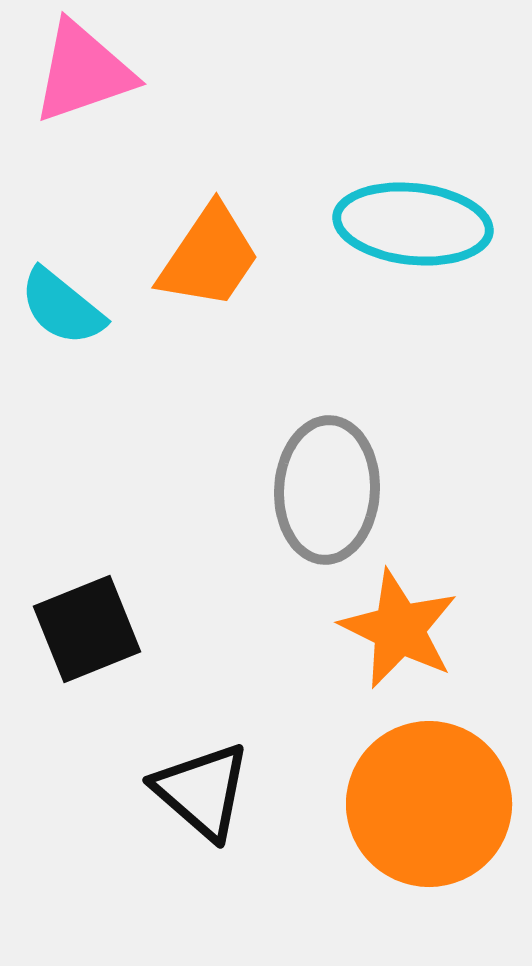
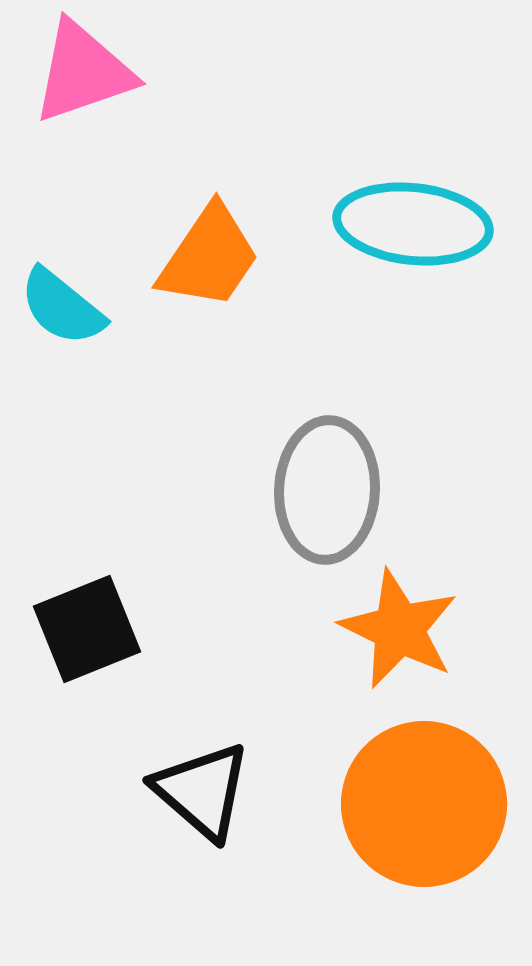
orange circle: moved 5 px left
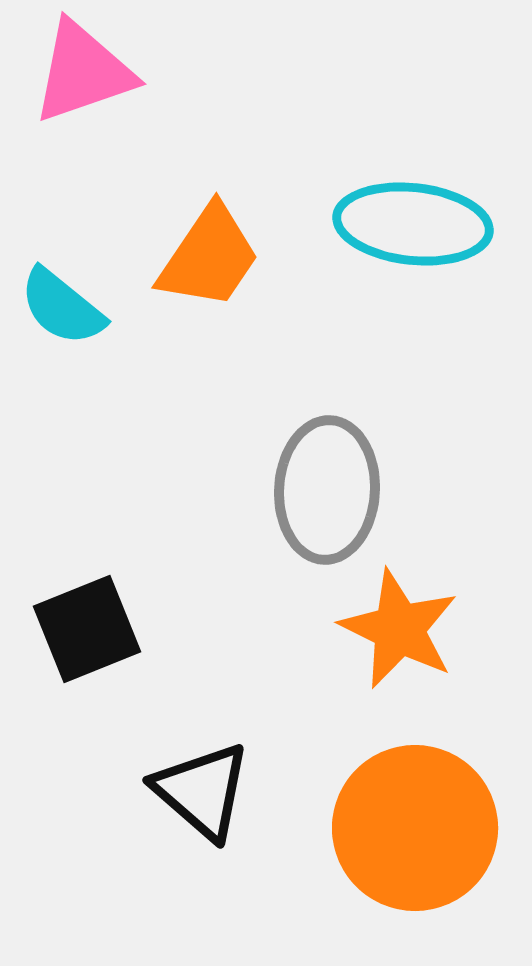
orange circle: moved 9 px left, 24 px down
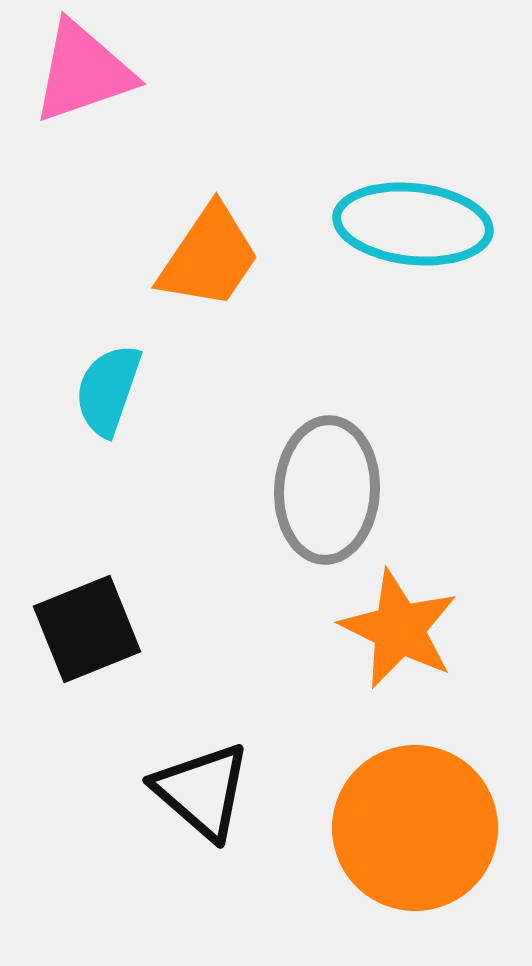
cyan semicircle: moved 46 px right, 83 px down; rotated 70 degrees clockwise
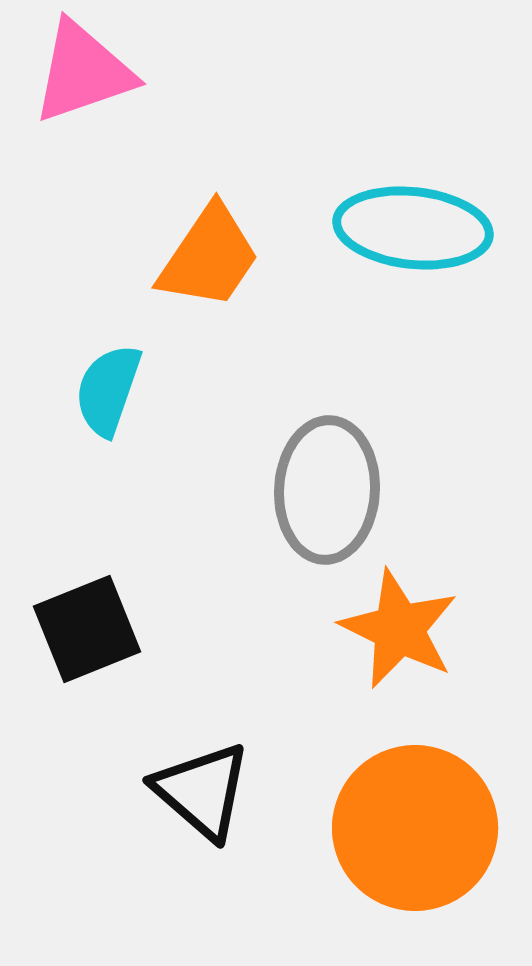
cyan ellipse: moved 4 px down
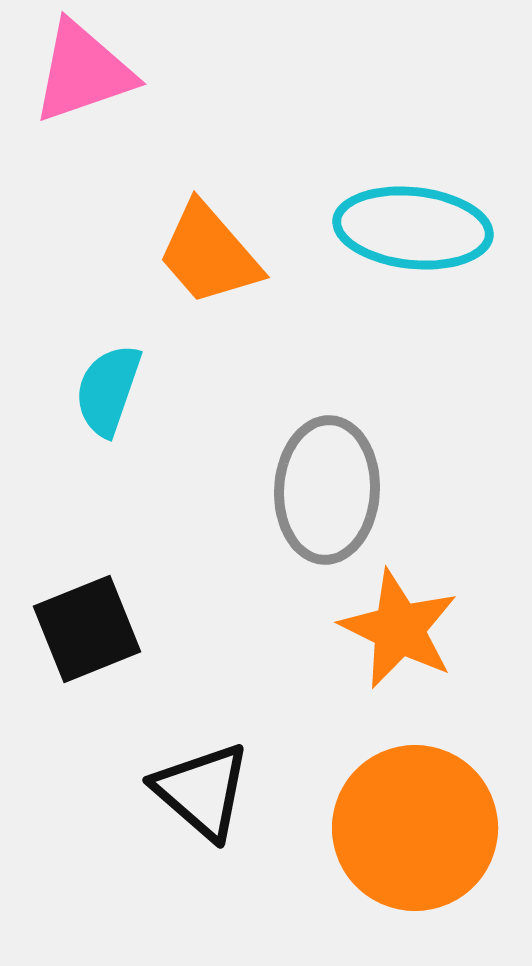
orange trapezoid: moved 3 px up; rotated 105 degrees clockwise
